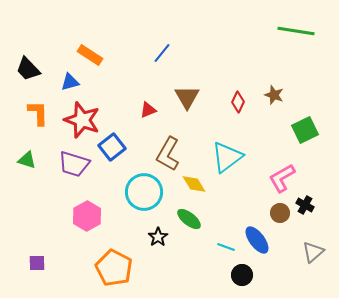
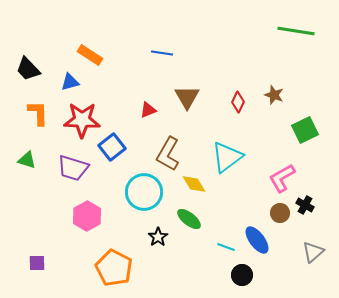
blue line: rotated 60 degrees clockwise
red star: rotated 18 degrees counterclockwise
purple trapezoid: moved 1 px left, 4 px down
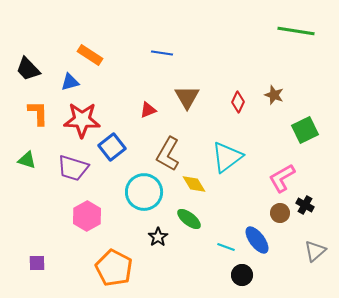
gray triangle: moved 2 px right, 1 px up
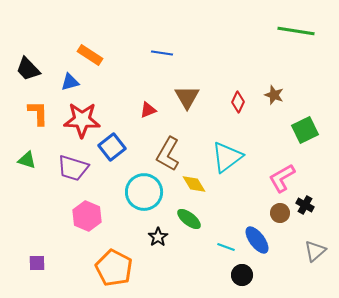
pink hexagon: rotated 8 degrees counterclockwise
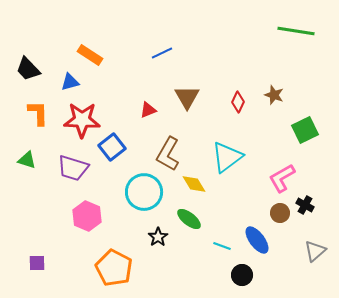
blue line: rotated 35 degrees counterclockwise
cyan line: moved 4 px left, 1 px up
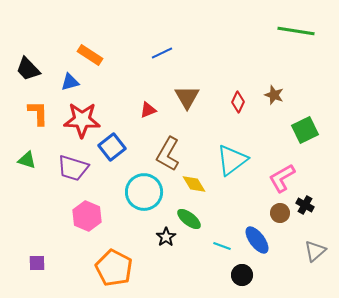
cyan triangle: moved 5 px right, 3 px down
black star: moved 8 px right
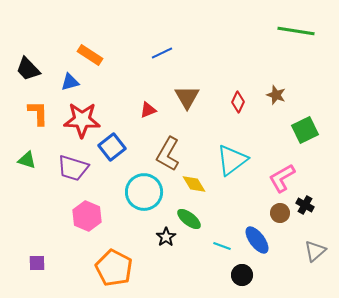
brown star: moved 2 px right
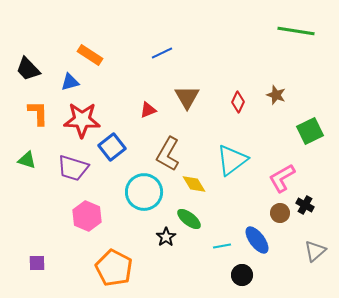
green square: moved 5 px right, 1 px down
cyan line: rotated 30 degrees counterclockwise
